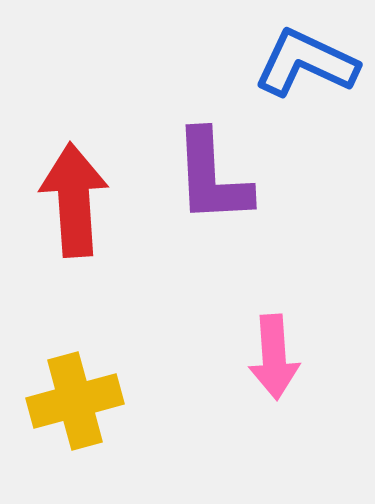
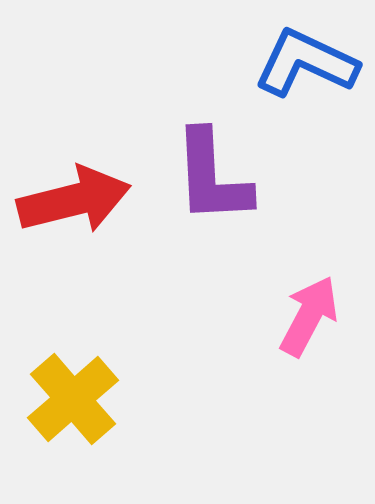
red arrow: rotated 80 degrees clockwise
pink arrow: moved 35 px right, 41 px up; rotated 148 degrees counterclockwise
yellow cross: moved 2 px left, 2 px up; rotated 26 degrees counterclockwise
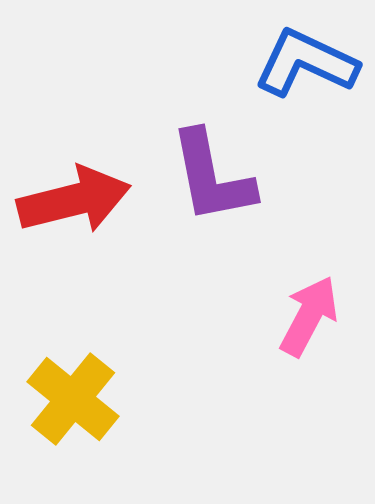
purple L-shape: rotated 8 degrees counterclockwise
yellow cross: rotated 10 degrees counterclockwise
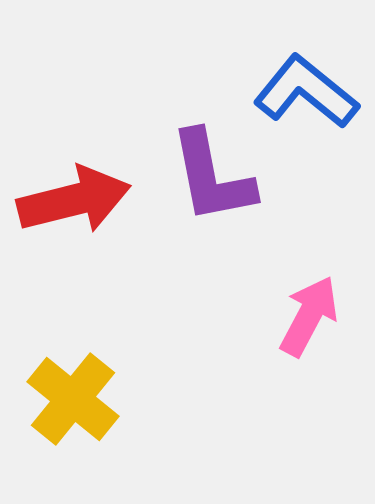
blue L-shape: moved 29 px down; rotated 14 degrees clockwise
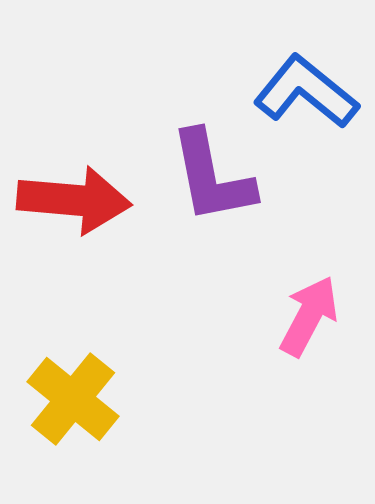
red arrow: rotated 19 degrees clockwise
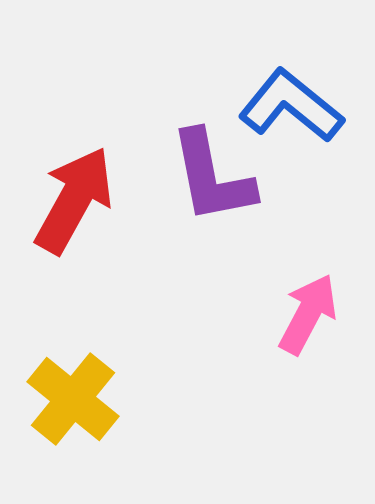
blue L-shape: moved 15 px left, 14 px down
red arrow: rotated 66 degrees counterclockwise
pink arrow: moved 1 px left, 2 px up
